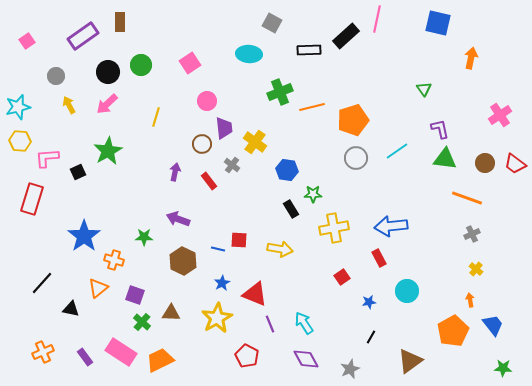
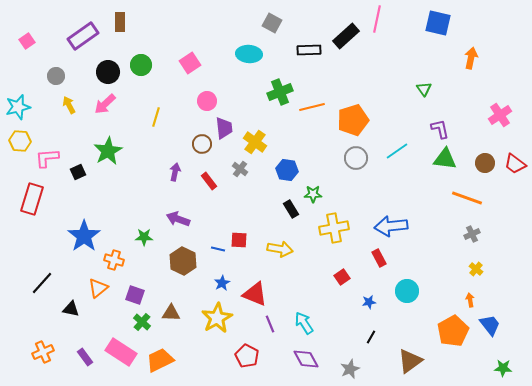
pink arrow at (107, 104): moved 2 px left
gray cross at (232, 165): moved 8 px right, 4 px down
blue trapezoid at (493, 325): moved 3 px left
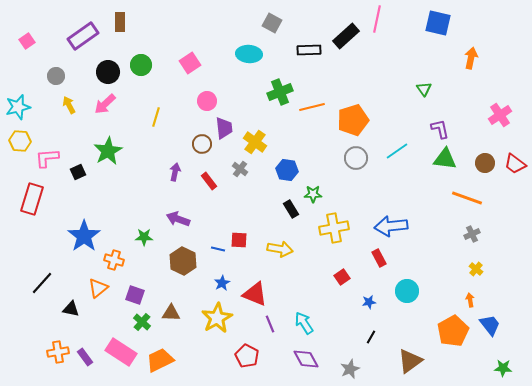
orange cross at (43, 352): moved 15 px right; rotated 15 degrees clockwise
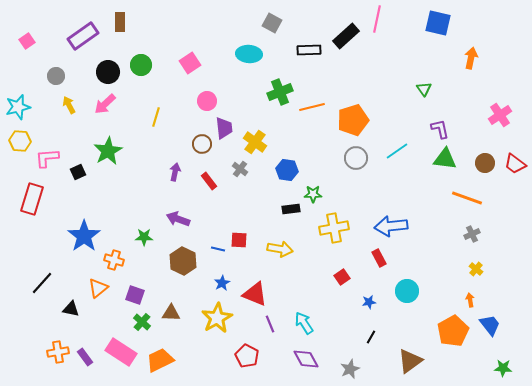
black rectangle at (291, 209): rotated 66 degrees counterclockwise
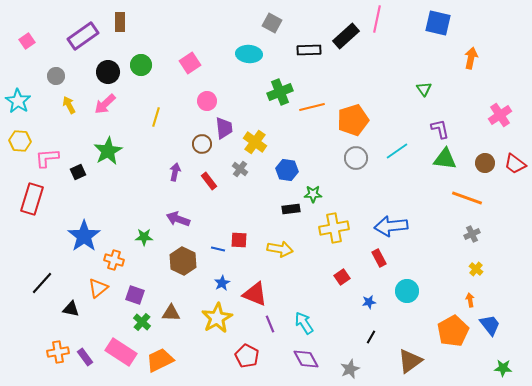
cyan star at (18, 107): moved 6 px up; rotated 25 degrees counterclockwise
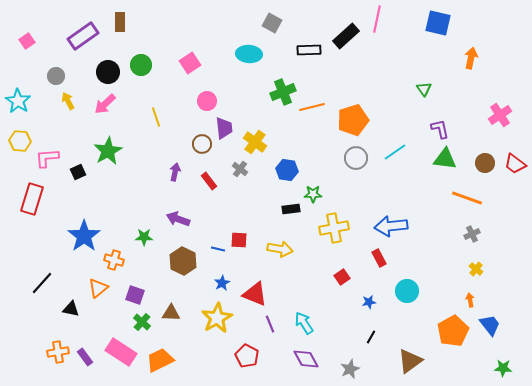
green cross at (280, 92): moved 3 px right
yellow arrow at (69, 105): moved 1 px left, 4 px up
yellow line at (156, 117): rotated 36 degrees counterclockwise
cyan line at (397, 151): moved 2 px left, 1 px down
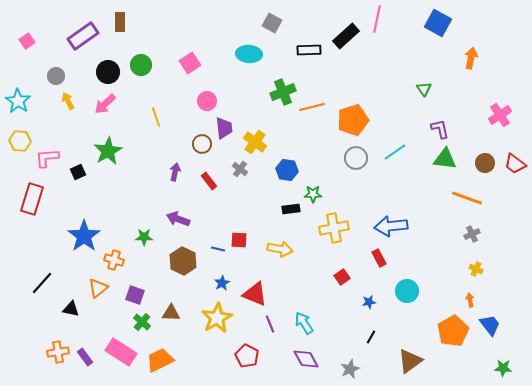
blue square at (438, 23): rotated 16 degrees clockwise
yellow cross at (476, 269): rotated 16 degrees counterclockwise
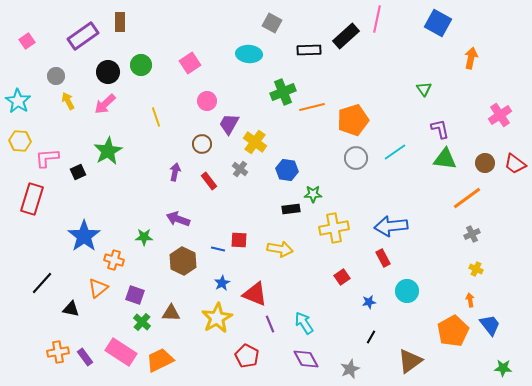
purple trapezoid at (224, 128): moved 5 px right, 4 px up; rotated 145 degrees counterclockwise
orange line at (467, 198): rotated 56 degrees counterclockwise
red rectangle at (379, 258): moved 4 px right
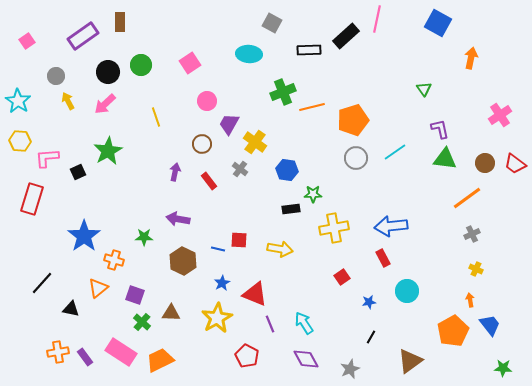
purple arrow at (178, 219): rotated 10 degrees counterclockwise
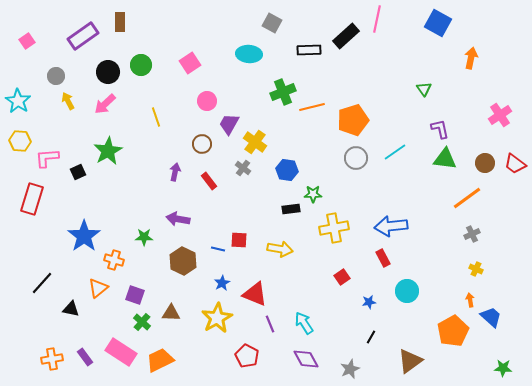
gray cross at (240, 169): moved 3 px right, 1 px up
blue trapezoid at (490, 325): moved 1 px right, 8 px up; rotated 10 degrees counterclockwise
orange cross at (58, 352): moved 6 px left, 7 px down
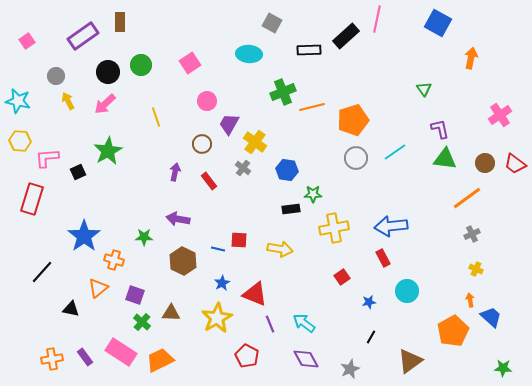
cyan star at (18, 101): rotated 20 degrees counterclockwise
black line at (42, 283): moved 11 px up
cyan arrow at (304, 323): rotated 20 degrees counterclockwise
